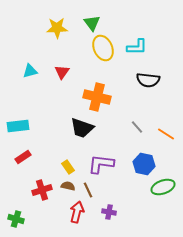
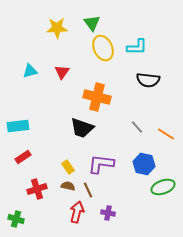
red cross: moved 5 px left, 1 px up
purple cross: moved 1 px left, 1 px down
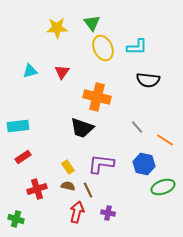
orange line: moved 1 px left, 6 px down
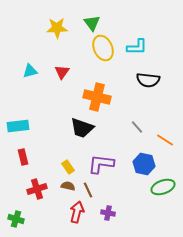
red rectangle: rotated 70 degrees counterclockwise
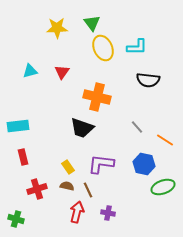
brown semicircle: moved 1 px left
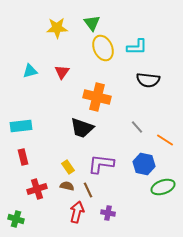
cyan rectangle: moved 3 px right
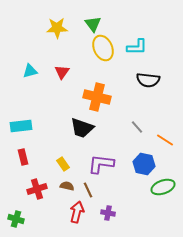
green triangle: moved 1 px right, 1 px down
yellow rectangle: moved 5 px left, 3 px up
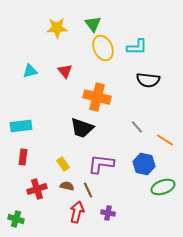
red triangle: moved 3 px right, 1 px up; rotated 14 degrees counterclockwise
red rectangle: rotated 21 degrees clockwise
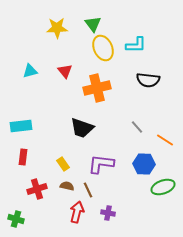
cyan L-shape: moved 1 px left, 2 px up
orange cross: moved 9 px up; rotated 28 degrees counterclockwise
blue hexagon: rotated 10 degrees counterclockwise
